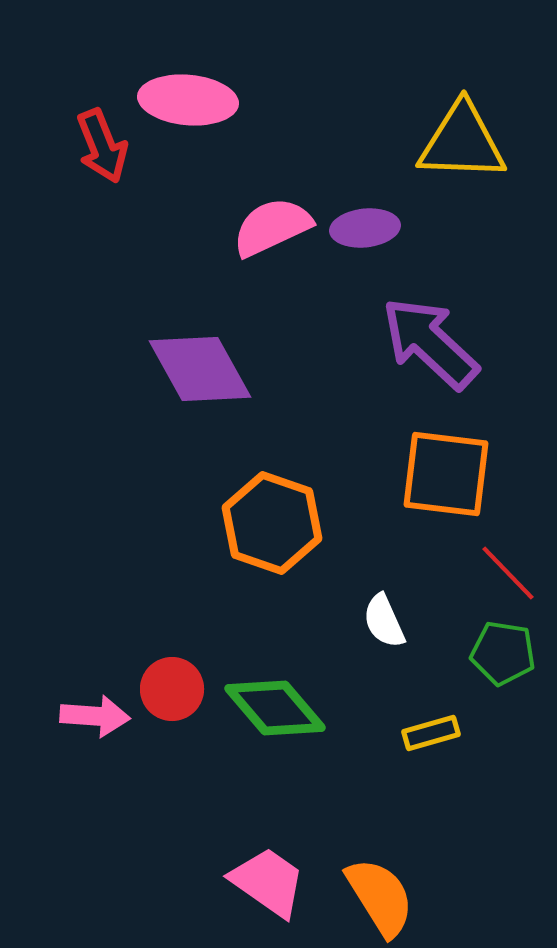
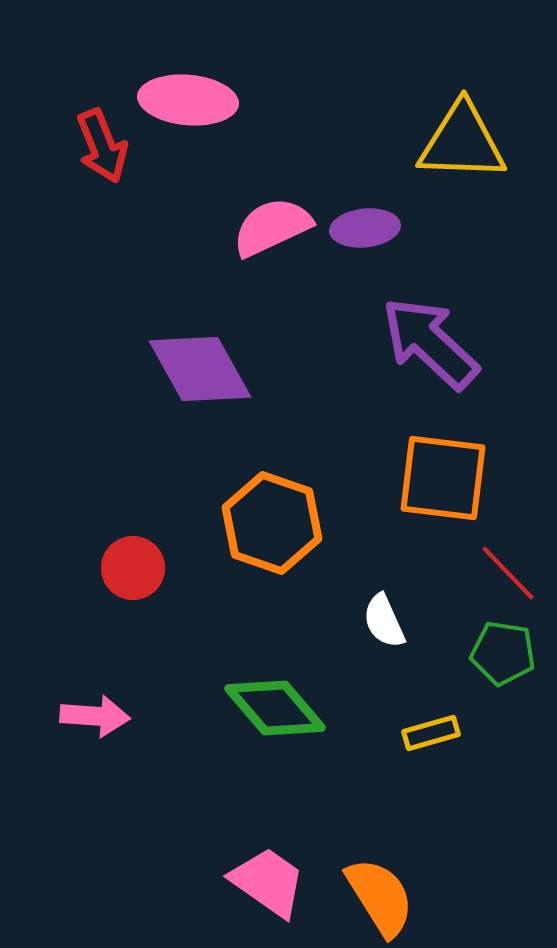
orange square: moved 3 px left, 4 px down
red circle: moved 39 px left, 121 px up
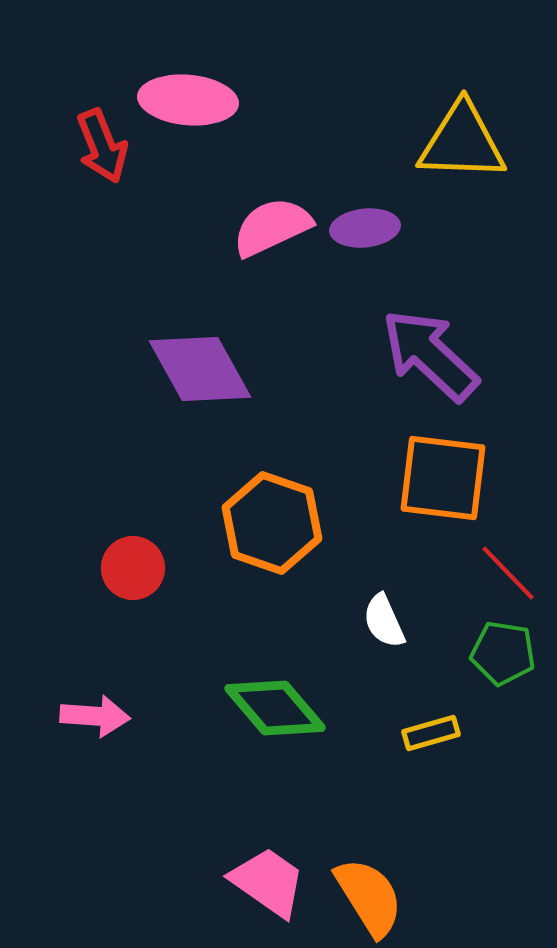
purple arrow: moved 12 px down
orange semicircle: moved 11 px left
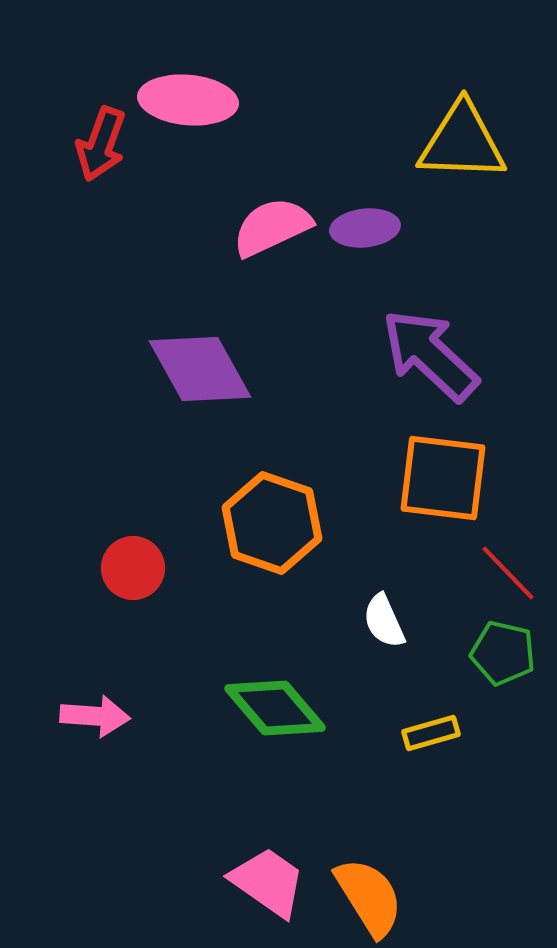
red arrow: moved 1 px left, 2 px up; rotated 42 degrees clockwise
green pentagon: rotated 4 degrees clockwise
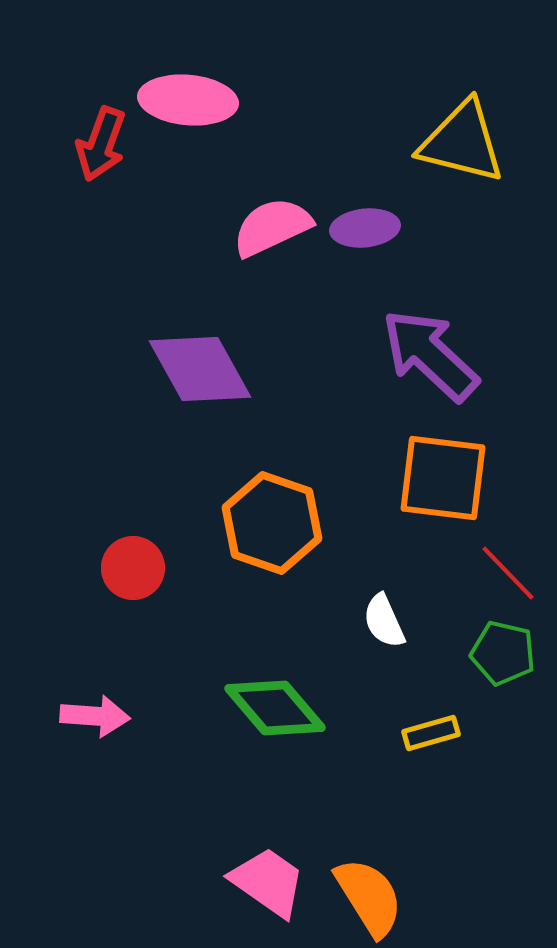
yellow triangle: rotated 12 degrees clockwise
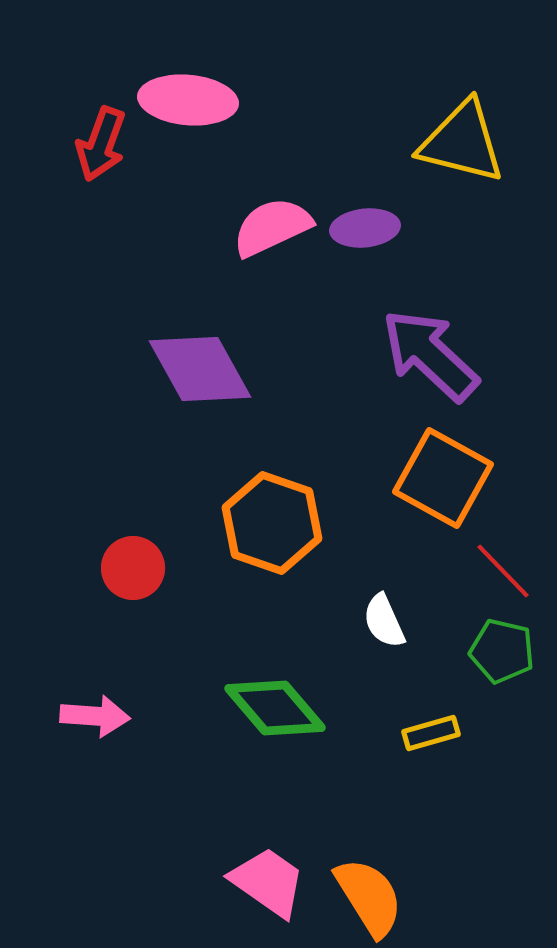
orange square: rotated 22 degrees clockwise
red line: moved 5 px left, 2 px up
green pentagon: moved 1 px left, 2 px up
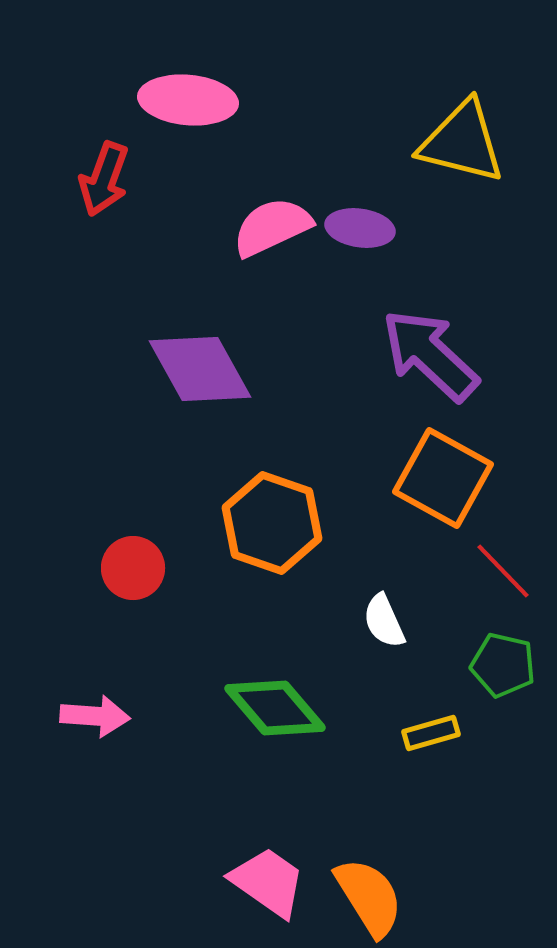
red arrow: moved 3 px right, 35 px down
purple ellipse: moved 5 px left; rotated 14 degrees clockwise
green pentagon: moved 1 px right, 14 px down
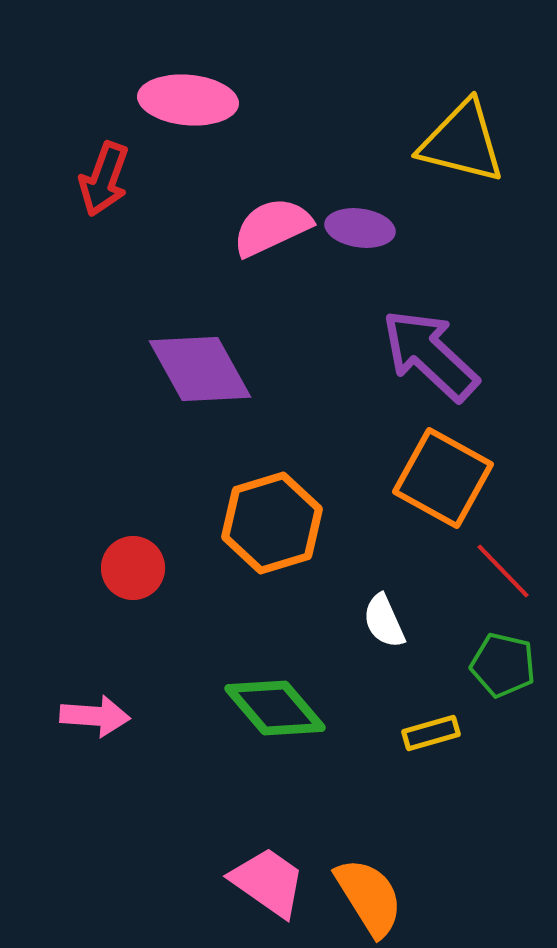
orange hexagon: rotated 24 degrees clockwise
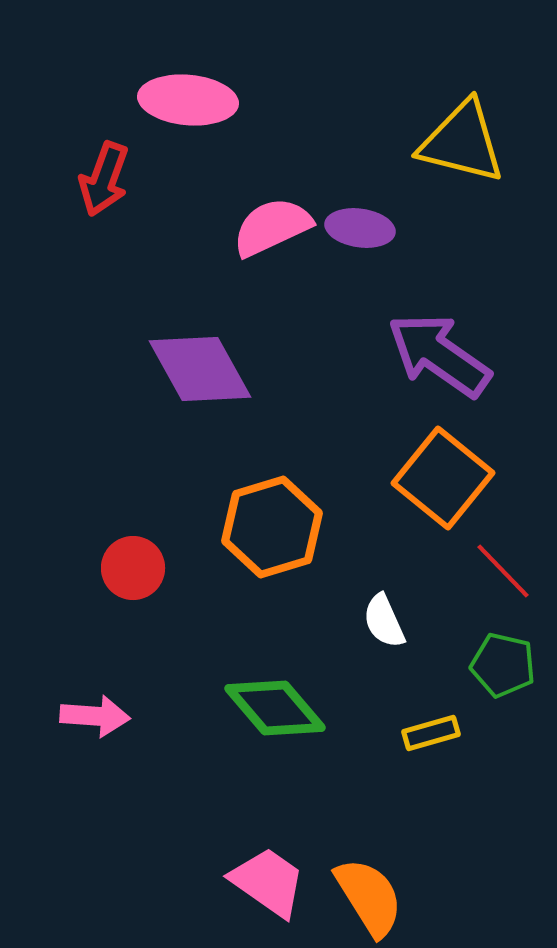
purple arrow: moved 9 px right; rotated 8 degrees counterclockwise
orange square: rotated 10 degrees clockwise
orange hexagon: moved 4 px down
